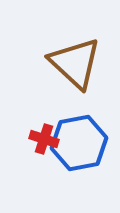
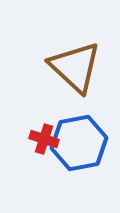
brown triangle: moved 4 px down
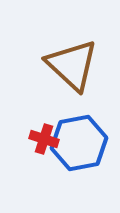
brown triangle: moved 3 px left, 2 px up
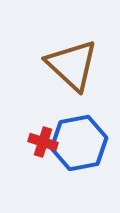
red cross: moved 1 px left, 3 px down
